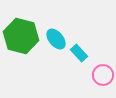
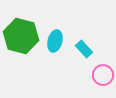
cyan ellipse: moved 1 px left, 2 px down; rotated 55 degrees clockwise
cyan rectangle: moved 5 px right, 4 px up
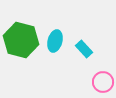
green hexagon: moved 4 px down
pink circle: moved 7 px down
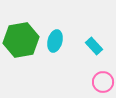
green hexagon: rotated 24 degrees counterclockwise
cyan rectangle: moved 10 px right, 3 px up
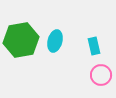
cyan rectangle: rotated 30 degrees clockwise
pink circle: moved 2 px left, 7 px up
